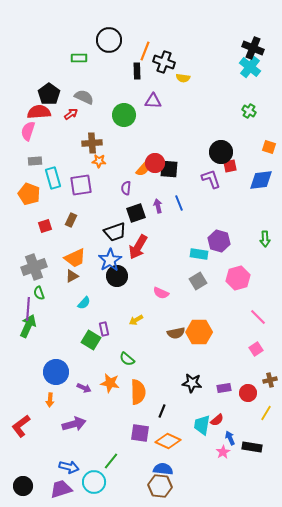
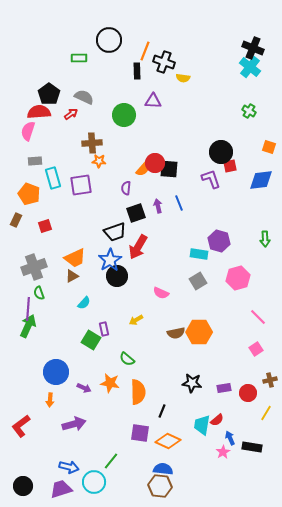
brown rectangle at (71, 220): moved 55 px left
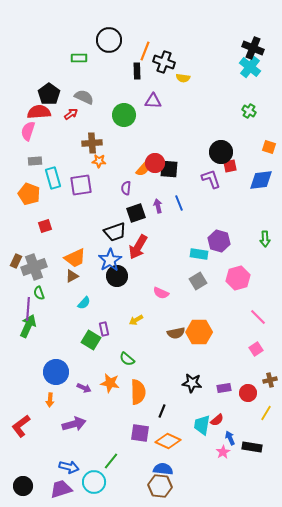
brown rectangle at (16, 220): moved 41 px down
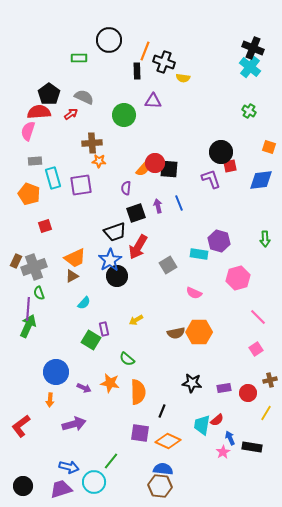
gray square at (198, 281): moved 30 px left, 16 px up
pink semicircle at (161, 293): moved 33 px right
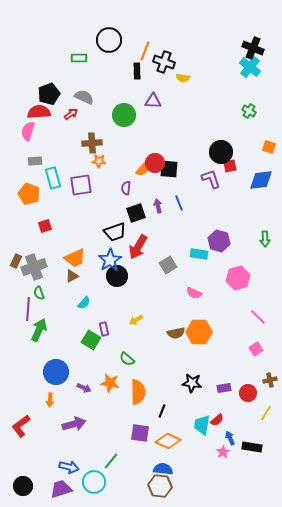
black pentagon at (49, 94): rotated 15 degrees clockwise
green arrow at (28, 326): moved 11 px right, 4 px down
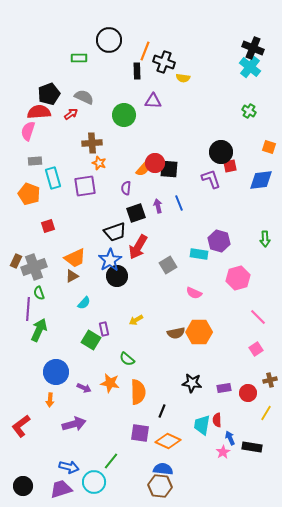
orange star at (99, 161): moved 2 px down; rotated 16 degrees clockwise
purple square at (81, 185): moved 4 px right, 1 px down
red square at (45, 226): moved 3 px right
red semicircle at (217, 420): rotated 128 degrees clockwise
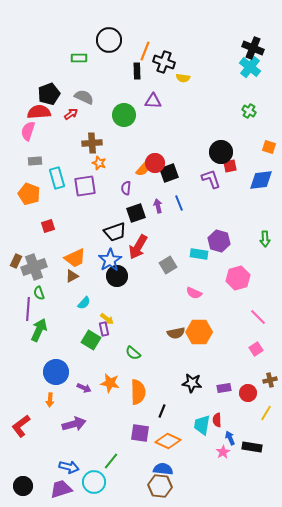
black square at (169, 169): moved 4 px down; rotated 24 degrees counterclockwise
cyan rectangle at (53, 178): moved 4 px right
yellow arrow at (136, 320): moved 29 px left, 1 px up; rotated 112 degrees counterclockwise
green semicircle at (127, 359): moved 6 px right, 6 px up
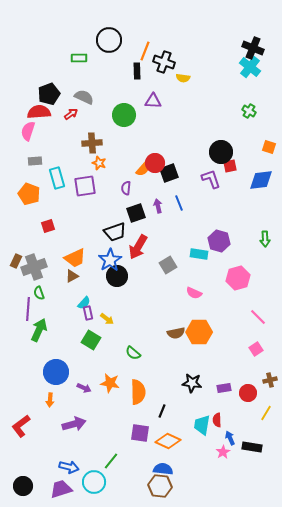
purple rectangle at (104, 329): moved 16 px left, 16 px up
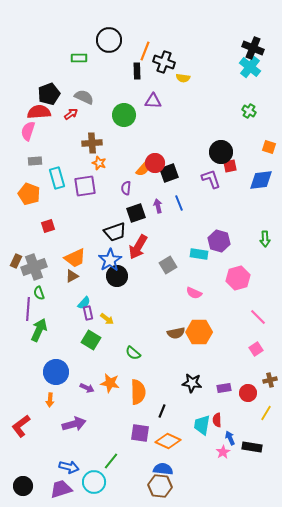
purple arrow at (84, 388): moved 3 px right
